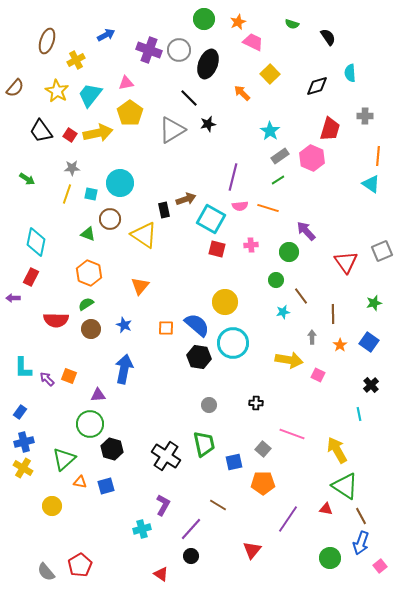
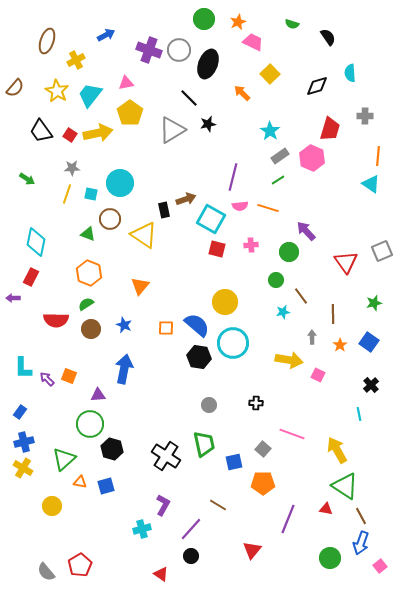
purple line at (288, 519): rotated 12 degrees counterclockwise
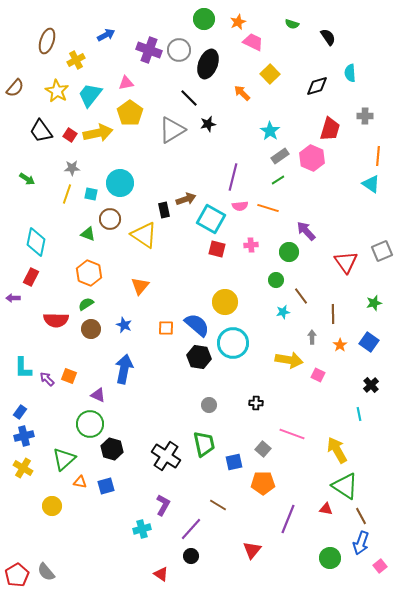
purple triangle at (98, 395): rotated 28 degrees clockwise
blue cross at (24, 442): moved 6 px up
red pentagon at (80, 565): moved 63 px left, 10 px down
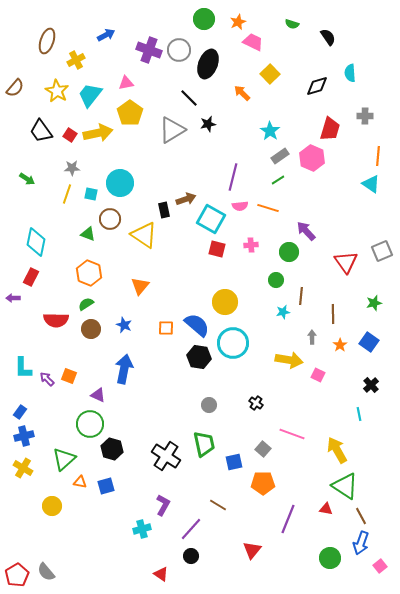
brown line at (301, 296): rotated 42 degrees clockwise
black cross at (256, 403): rotated 32 degrees clockwise
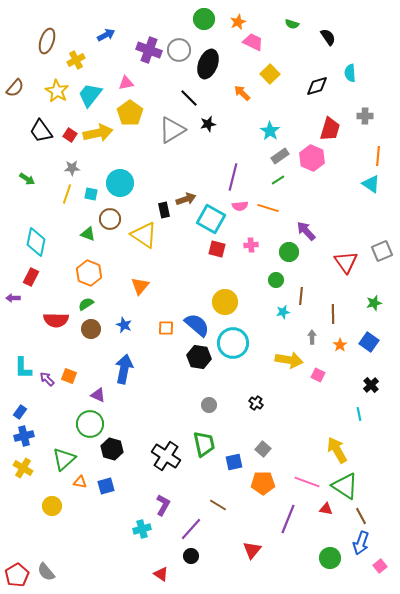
pink line at (292, 434): moved 15 px right, 48 px down
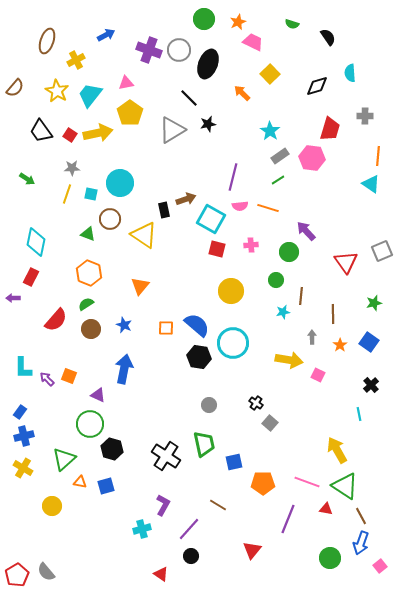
pink hexagon at (312, 158): rotated 15 degrees counterclockwise
yellow circle at (225, 302): moved 6 px right, 11 px up
red semicircle at (56, 320): rotated 50 degrees counterclockwise
gray square at (263, 449): moved 7 px right, 26 px up
purple line at (191, 529): moved 2 px left
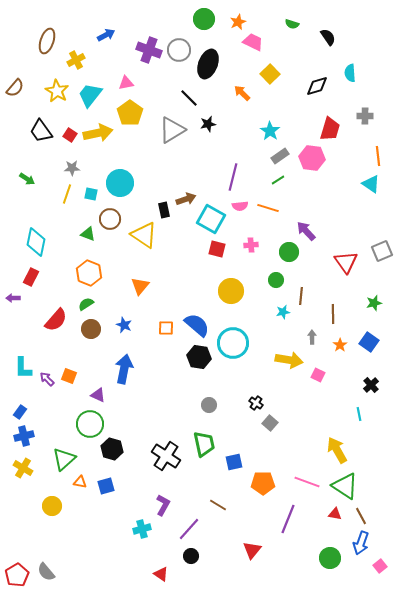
orange line at (378, 156): rotated 12 degrees counterclockwise
red triangle at (326, 509): moved 9 px right, 5 px down
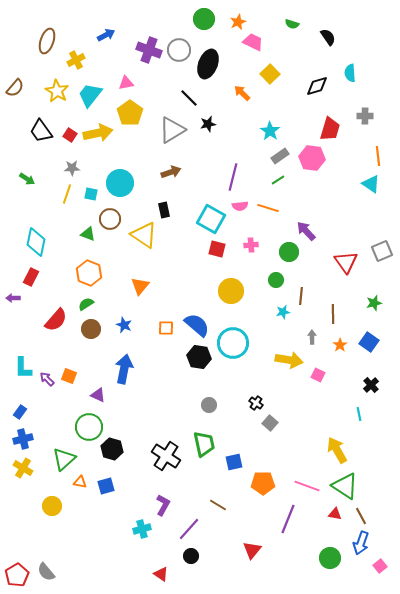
brown arrow at (186, 199): moved 15 px left, 27 px up
green circle at (90, 424): moved 1 px left, 3 px down
blue cross at (24, 436): moved 1 px left, 3 px down
pink line at (307, 482): moved 4 px down
